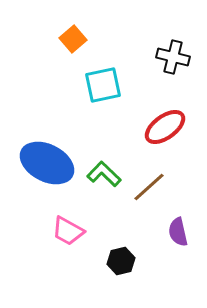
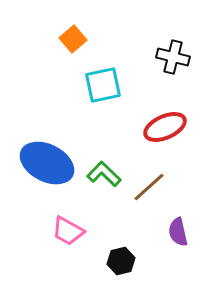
red ellipse: rotated 12 degrees clockwise
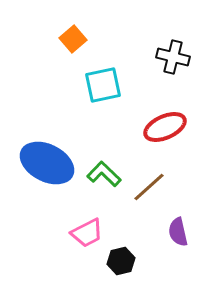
pink trapezoid: moved 19 px right, 2 px down; rotated 56 degrees counterclockwise
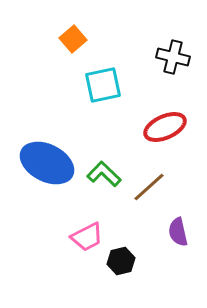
pink trapezoid: moved 4 px down
